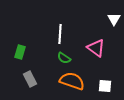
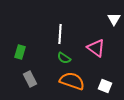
white square: rotated 16 degrees clockwise
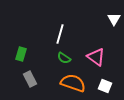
white line: rotated 12 degrees clockwise
pink triangle: moved 9 px down
green rectangle: moved 1 px right, 2 px down
orange semicircle: moved 1 px right, 2 px down
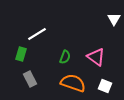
white line: moved 23 px left; rotated 42 degrees clockwise
green semicircle: moved 1 px right, 1 px up; rotated 104 degrees counterclockwise
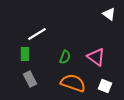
white triangle: moved 5 px left, 5 px up; rotated 24 degrees counterclockwise
green rectangle: moved 4 px right; rotated 16 degrees counterclockwise
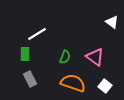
white triangle: moved 3 px right, 8 px down
pink triangle: moved 1 px left
white square: rotated 16 degrees clockwise
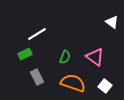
green rectangle: rotated 64 degrees clockwise
gray rectangle: moved 7 px right, 2 px up
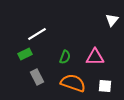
white triangle: moved 2 px up; rotated 32 degrees clockwise
pink triangle: rotated 36 degrees counterclockwise
white square: rotated 32 degrees counterclockwise
